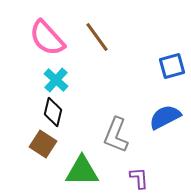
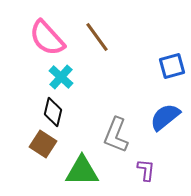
cyan cross: moved 5 px right, 3 px up
blue semicircle: rotated 12 degrees counterclockwise
purple L-shape: moved 7 px right, 8 px up; rotated 10 degrees clockwise
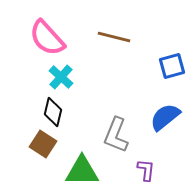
brown line: moved 17 px right; rotated 40 degrees counterclockwise
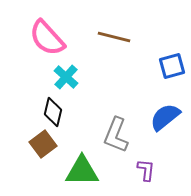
cyan cross: moved 5 px right
brown square: rotated 20 degrees clockwise
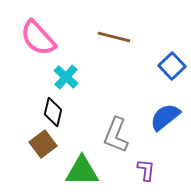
pink semicircle: moved 9 px left
blue square: rotated 28 degrees counterclockwise
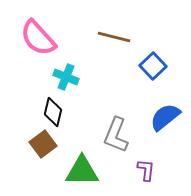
blue square: moved 19 px left
cyan cross: rotated 20 degrees counterclockwise
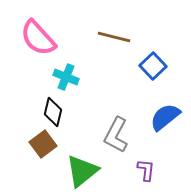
gray L-shape: rotated 6 degrees clockwise
green triangle: rotated 39 degrees counterclockwise
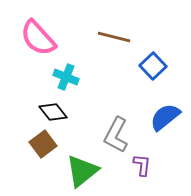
black diamond: rotated 52 degrees counterclockwise
purple L-shape: moved 4 px left, 5 px up
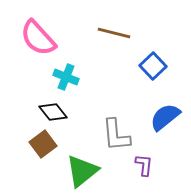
brown line: moved 4 px up
gray L-shape: rotated 33 degrees counterclockwise
purple L-shape: moved 2 px right
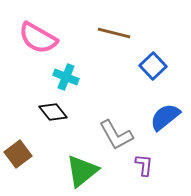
pink semicircle: rotated 18 degrees counterclockwise
gray L-shape: rotated 24 degrees counterclockwise
brown square: moved 25 px left, 10 px down
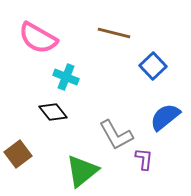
purple L-shape: moved 6 px up
